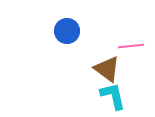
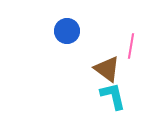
pink line: rotated 75 degrees counterclockwise
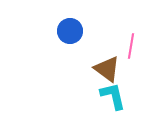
blue circle: moved 3 px right
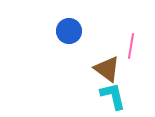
blue circle: moved 1 px left
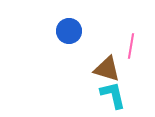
brown triangle: rotated 20 degrees counterclockwise
cyan L-shape: moved 1 px up
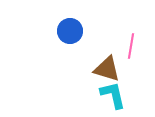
blue circle: moved 1 px right
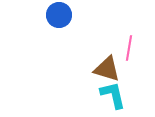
blue circle: moved 11 px left, 16 px up
pink line: moved 2 px left, 2 px down
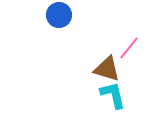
pink line: rotated 30 degrees clockwise
